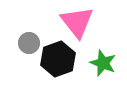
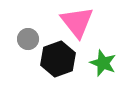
gray circle: moved 1 px left, 4 px up
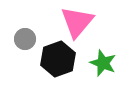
pink triangle: rotated 18 degrees clockwise
gray circle: moved 3 px left
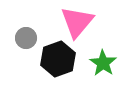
gray circle: moved 1 px right, 1 px up
green star: rotated 12 degrees clockwise
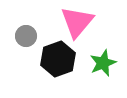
gray circle: moved 2 px up
green star: rotated 16 degrees clockwise
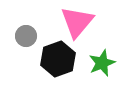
green star: moved 1 px left
